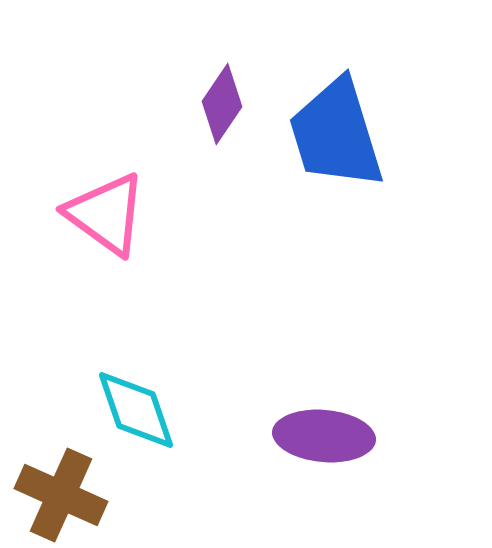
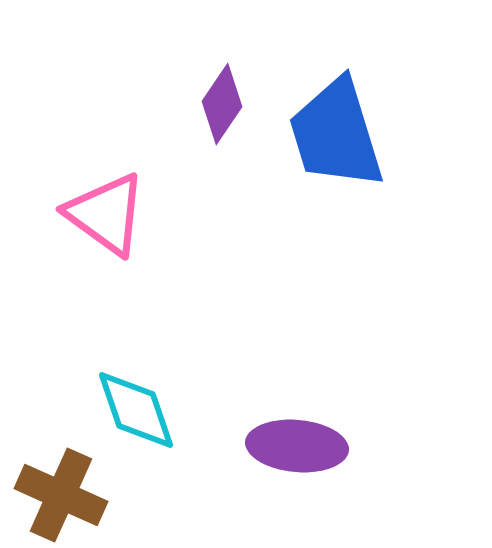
purple ellipse: moved 27 px left, 10 px down
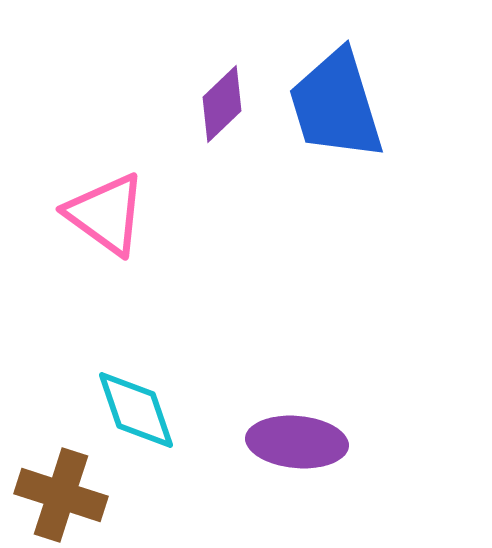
purple diamond: rotated 12 degrees clockwise
blue trapezoid: moved 29 px up
purple ellipse: moved 4 px up
brown cross: rotated 6 degrees counterclockwise
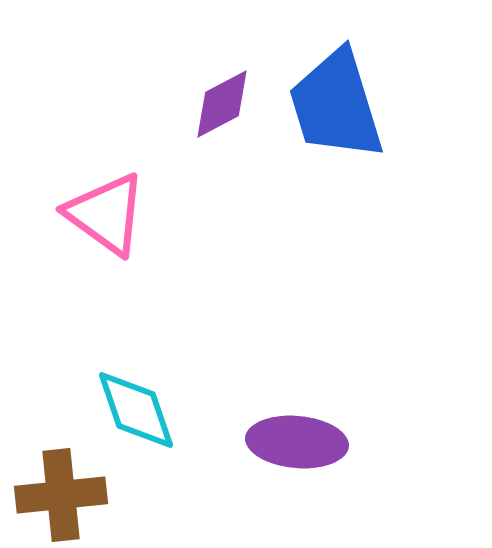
purple diamond: rotated 16 degrees clockwise
brown cross: rotated 24 degrees counterclockwise
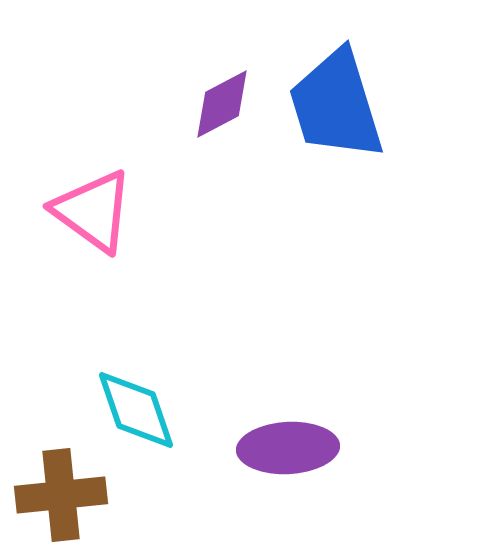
pink triangle: moved 13 px left, 3 px up
purple ellipse: moved 9 px left, 6 px down; rotated 8 degrees counterclockwise
